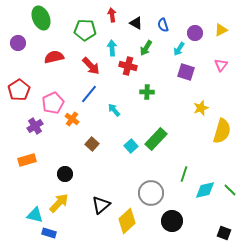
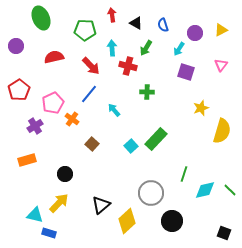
purple circle at (18, 43): moved 2 px left, 3 px down
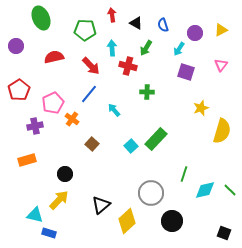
purple cross at (35, 126): rotated 21 degrees clockwise
yellow arrow at (59, 203): moved 3 px up
